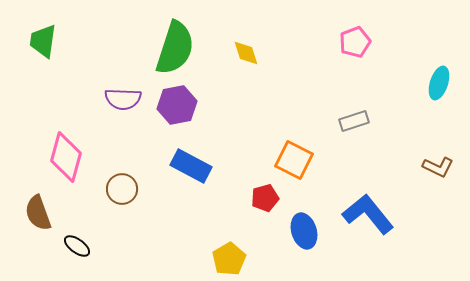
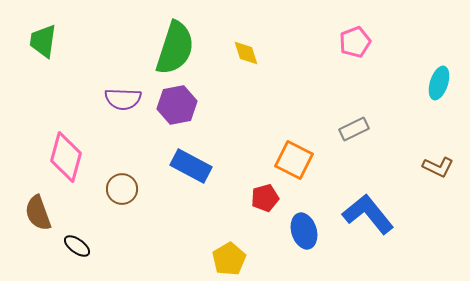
gray rectangle: moved 8 px down; rotated 8 degrees counterclockwise
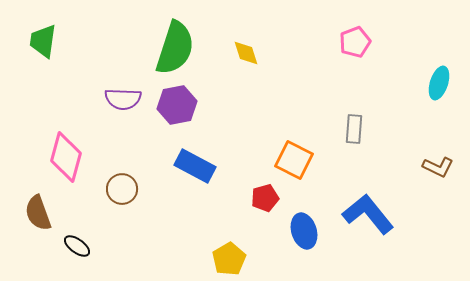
gray rectangle: rotated 60 degrees counterclockwise
blue rectangle: moved 4 px right
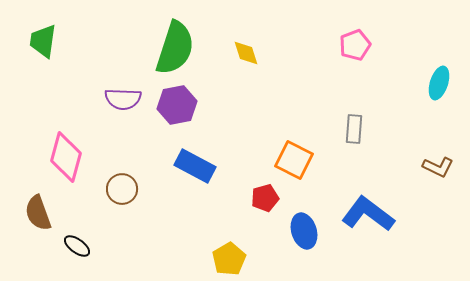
pink pentagon: moved 3 px down
blue L-shape: rotated 14 degrees counterclockwise
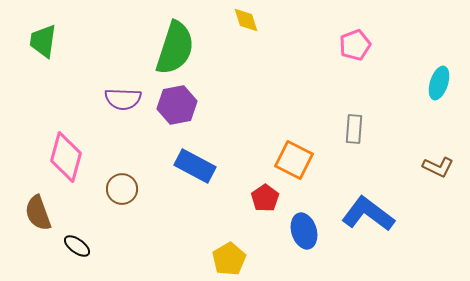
yellow diamond: moved 33 px up
red pentagon: rotated 20 degrees counterclockwise
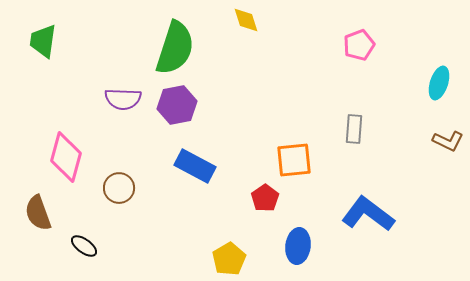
pink pentagon: moved 4 px right
orange square: rotated 33 degrees counterclockwise
brown L-shape: moved 10 px right, 26 px up
brown circle: moved 3 px left, 1 px up
blue ellipse: moved 6 px left, 15 px down; rotated 24 degrees clockwise
black ellipse: moved 7 px right
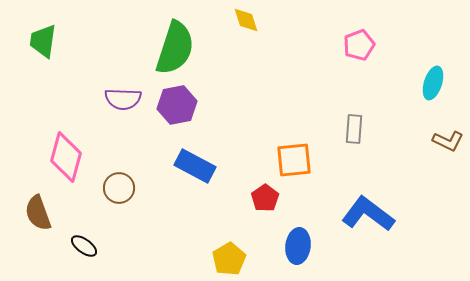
cyan ellipse: moved 6 px left
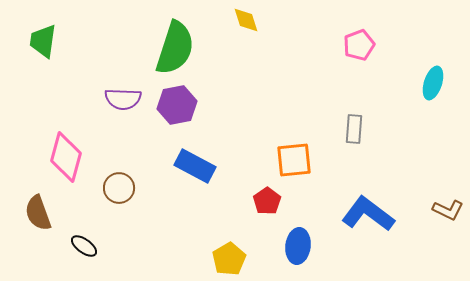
brown L-shape: moved 69 px down
red pentagon: moved 2 px right, 3 px down
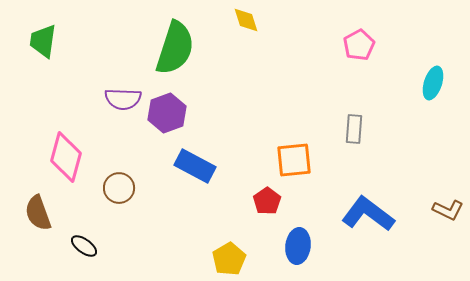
pink pentagon: rotated 8 degrees counterclockwise
purple hexagon: moved 10 px left, 8 px down; rotated 9 degrees counterclockwise
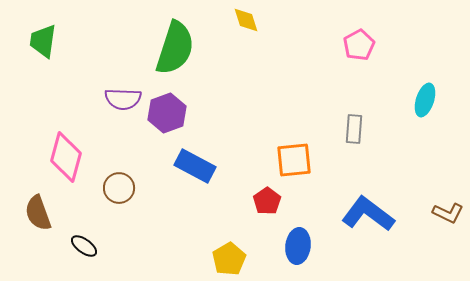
cyan ellipse: moved 8 px left, 17 px down
brown L-shape: moved 3 px down
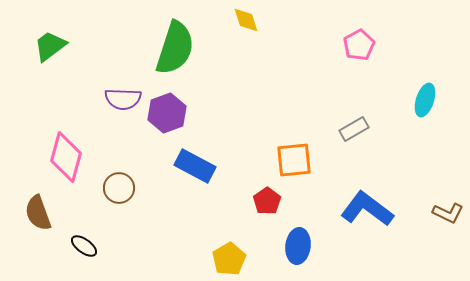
green trapezoid: moved 7 px right, 5 px down; rotated 45 degrees clockwise
gray rectangle: rotated 56 degrees clockwise
blue L-shape: moved 1 px left, 5 px up
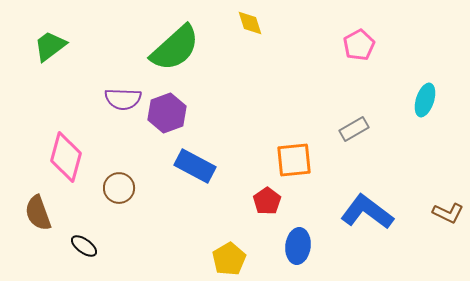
yellow diamond: moved 4 px right, 3 px down
green semicircle: rotated 30 degrees clockwise
blue L-shape: moved 3 px down
